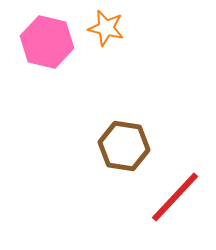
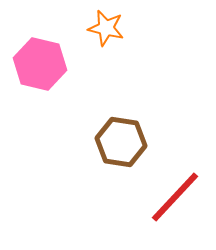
pink hexagon: moved 7 px left, 22 px down
brown hexagon: moved 3 px left, 4 px up
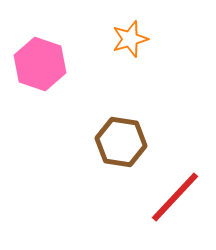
orange star: moved 24 px right, 11 px down; rotated 30 degrees counterclockwise
pink hexagon: rotated 6 degrees clockwise
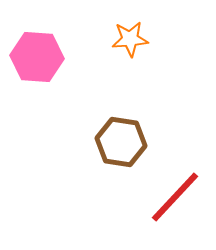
orange star: rotated 12 degrees clockwise
pink hexagon: moved 3 px left, 7 px up; rotated 15 degrees counterclockwise
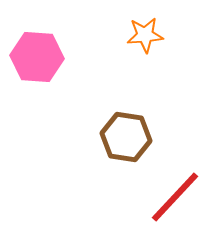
orange star: moved 15 px right, 4 px up
brown hexagon: moved 5 px right, 5 px up
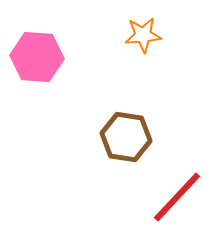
orange star: moved 2 px left
red line: moved 2 px right
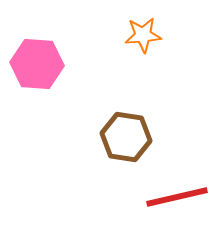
pink hexagon: moved 7 px down
red line: rotated 34 degrees clockwise
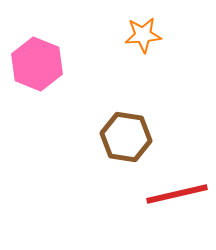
pink hexagon: rotated 18 degrees clockwise
red line: moved 3 px up
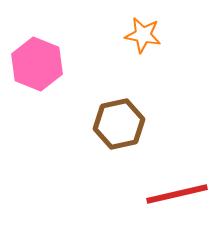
orange star: rotated 15 degrees clockwise
brown hexagon: moved 7 px left, 13 px up; rotated 21 degrees counterclockwise
